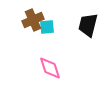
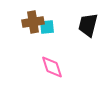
brown cross: moved 2 px down; rotated 15 degrees clockwise
pink diamond: moved 2 px right, 1 px up
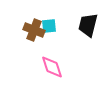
brown cross: moved 1 px right, 8 px down; rotated 30 degrees clockwise
cyan square: moved 2 px right, 1 px up
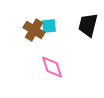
brown cross: rotated 10 degrees clockwise
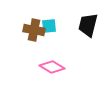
brown cross: rotated 20 degrees counterclockwise
pink diamond: rotated 40 degrees counterclockwise
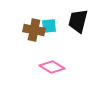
black trapezoid: moved 10 px left, 4 px up
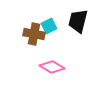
cyan square: rotated 21 degrees counterclockwise
brown cross: moved 4 px down
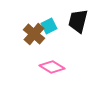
brown cross: rotated 30 degrees clockwise
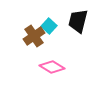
cyan square: rotated 21 degrees counterclockwise
brown cross: moved 2 px down; rotated 15 degrees clockwise
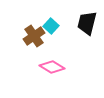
black trapezoid: moved 9 px right, 2 px down
cyan square: moved 2 px right
